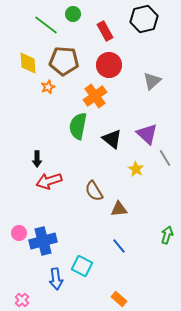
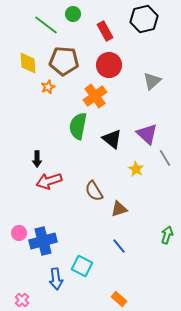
brown triangle: rotated 12 degrees counterclockwise
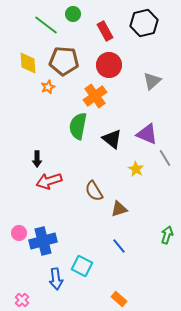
black hexagon: moved 4 px down
purple triangle: rotated 20 degrees counterclockwise
